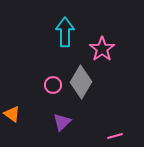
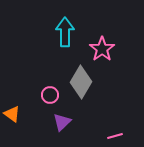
pink circle: moved 3 px left, 10 px down
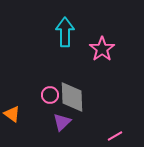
gray diamond: moved 9 px left, 15 px down; rotated 32 degrees counterclockwise
pink line: rotated 14 degrees counterclockwise
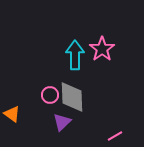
cyan arrow: moved 10 px right, 23 px down
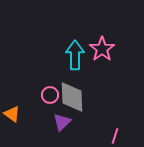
pink line: rotated 42 degrees counterclockwise
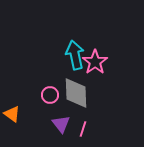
pink star: moved 7 px left, 13 px down
cyan arrow: rotated 12 degrees counterclockwise
gray diamond: moved 4 px right, 4 px up
purple triangle: moved 1 px left, 2 px down; rotated 24 degrees counterclockwise
pink line: moved 32 px left, 7 px up
